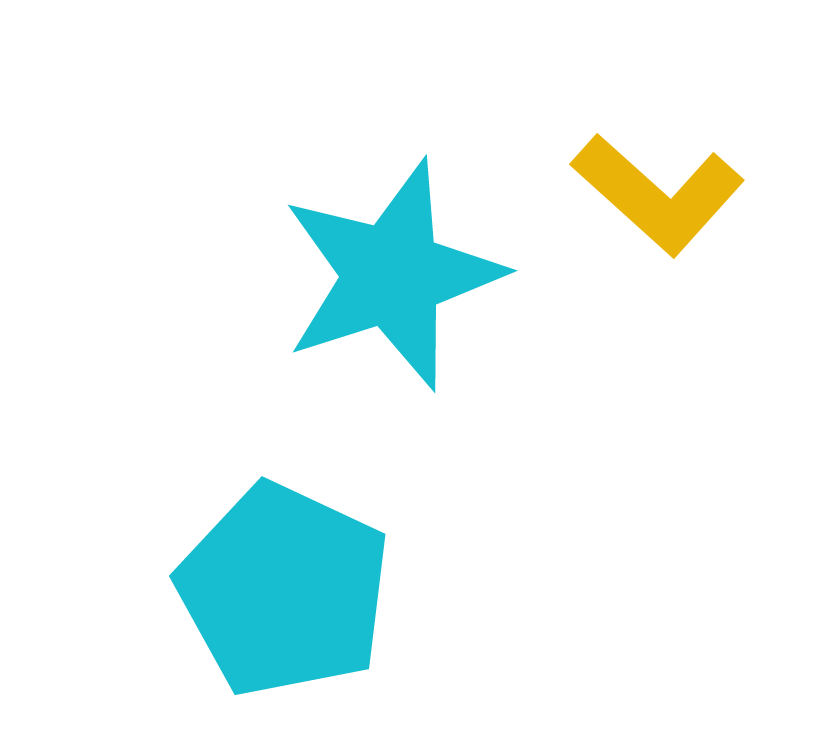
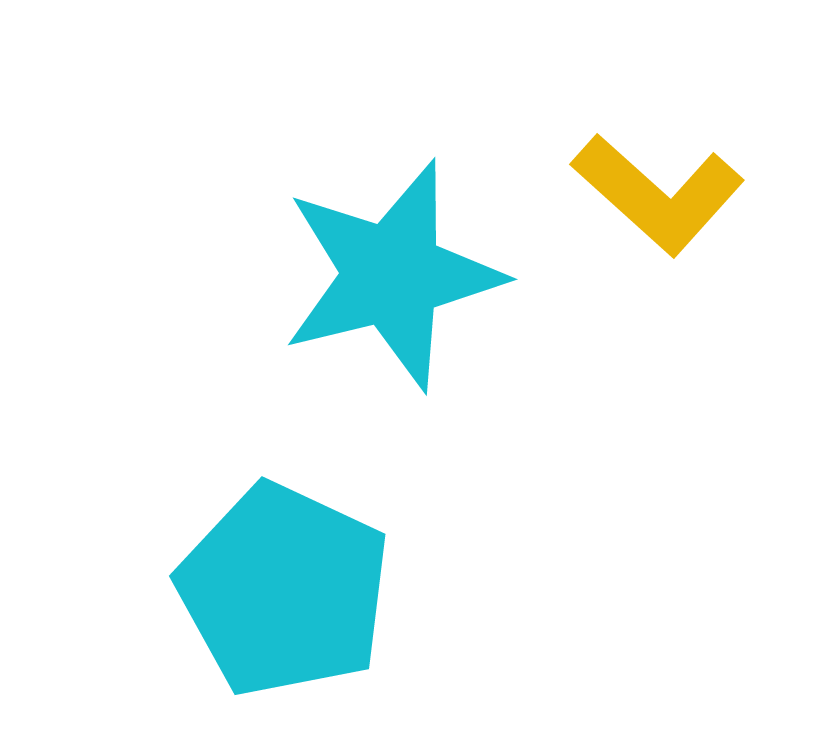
cyan star: rotated 4 degrees clockwise
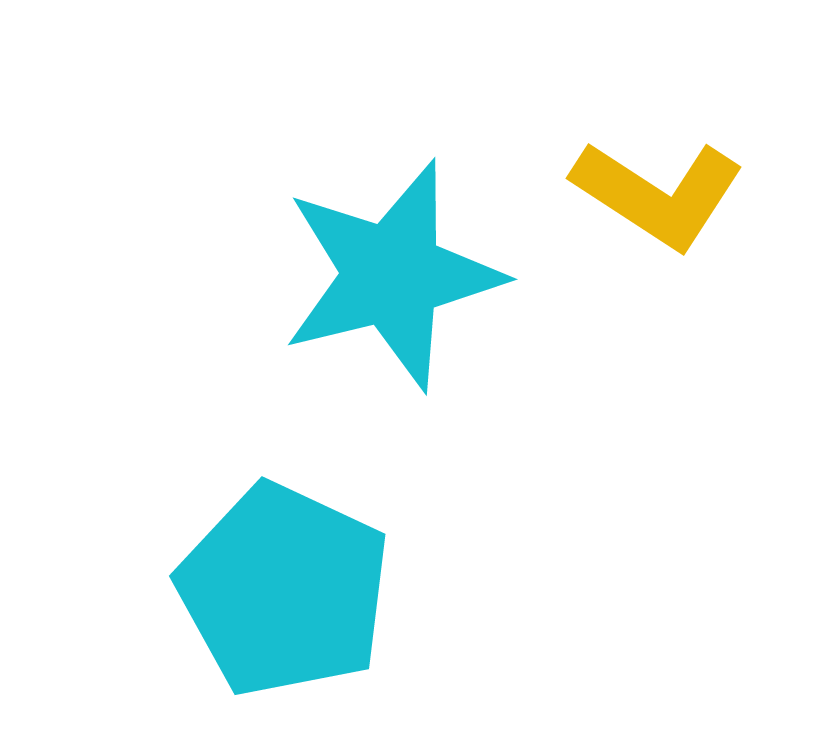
yellow L-shape: rotated 9 degrees counterclockwise
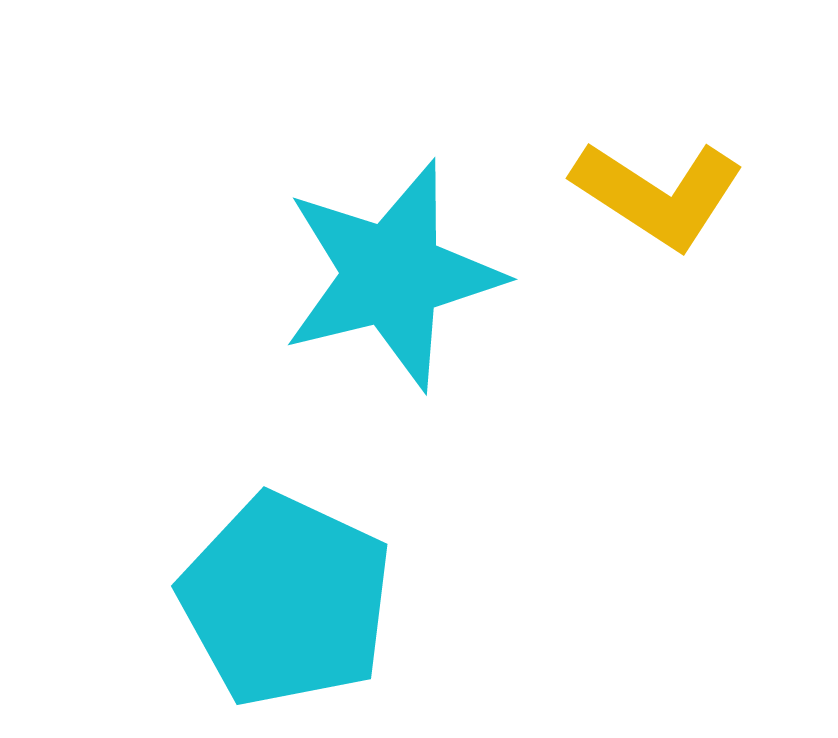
cyan pentagon: moved 2 px right, 10 px down
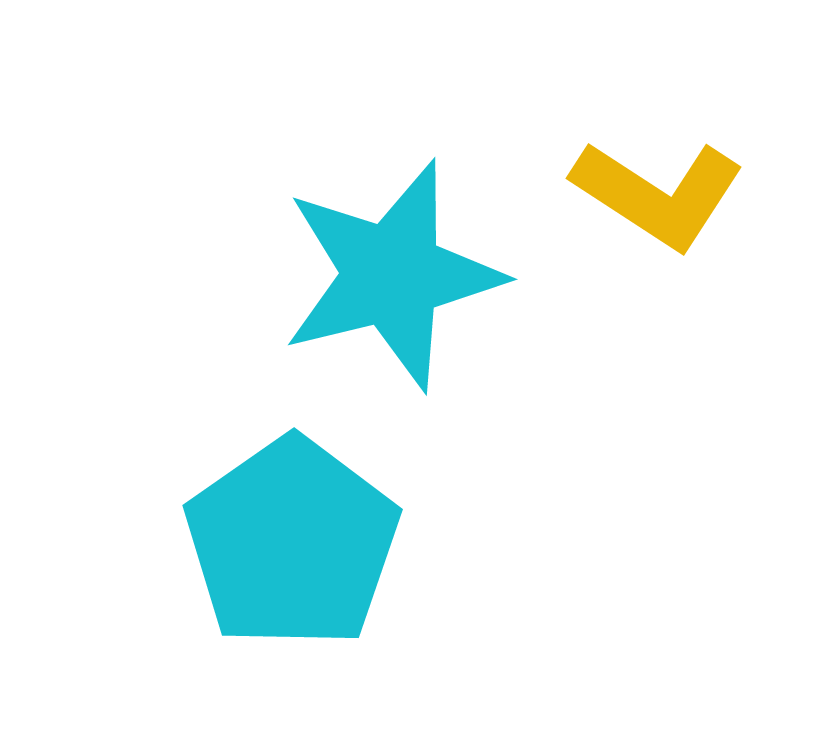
cyan pentagon: moved 6 px right, 57 px up; rotated 12 degrees clockwise
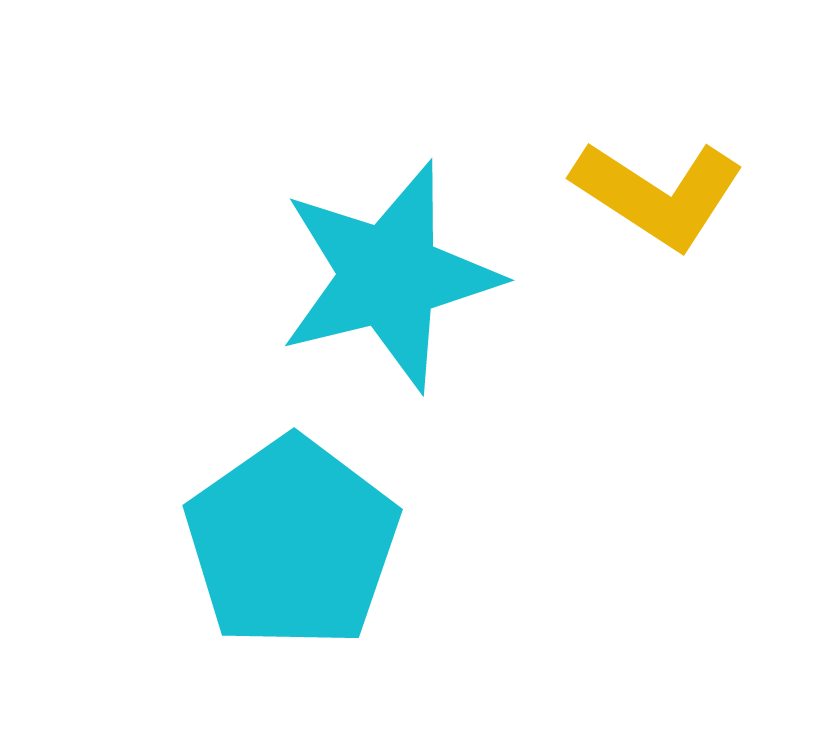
cyan star: moved 3 px left, 1 px down
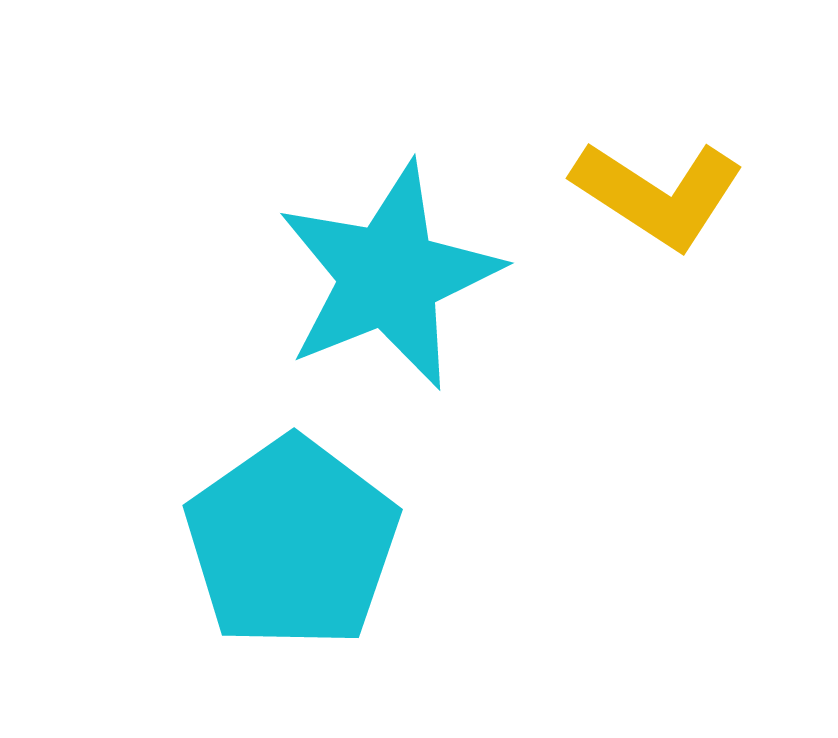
cyan star: rotated 8 degrees counterclockwise
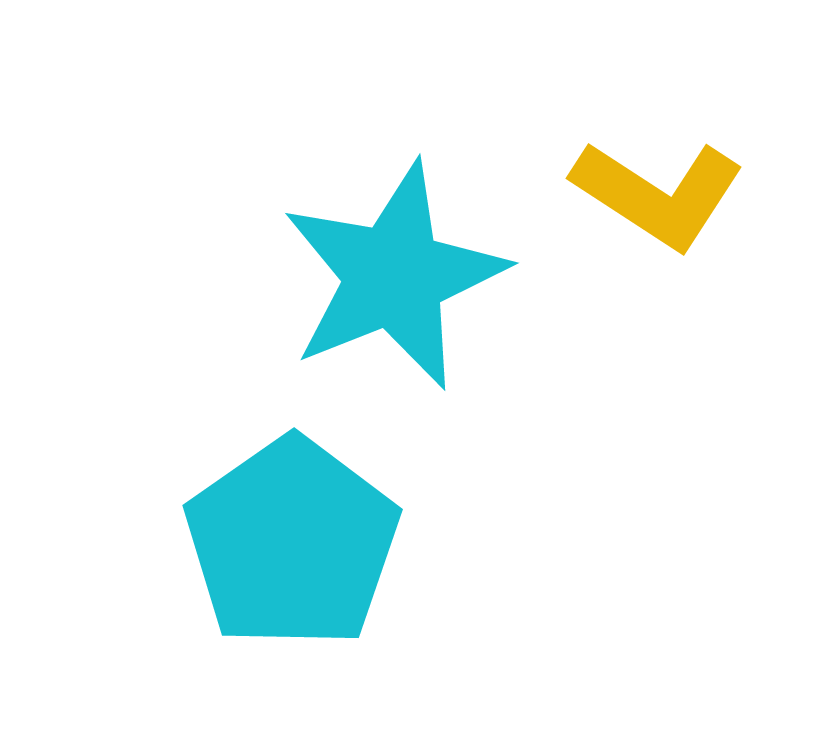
cyan star: moved 5 px right
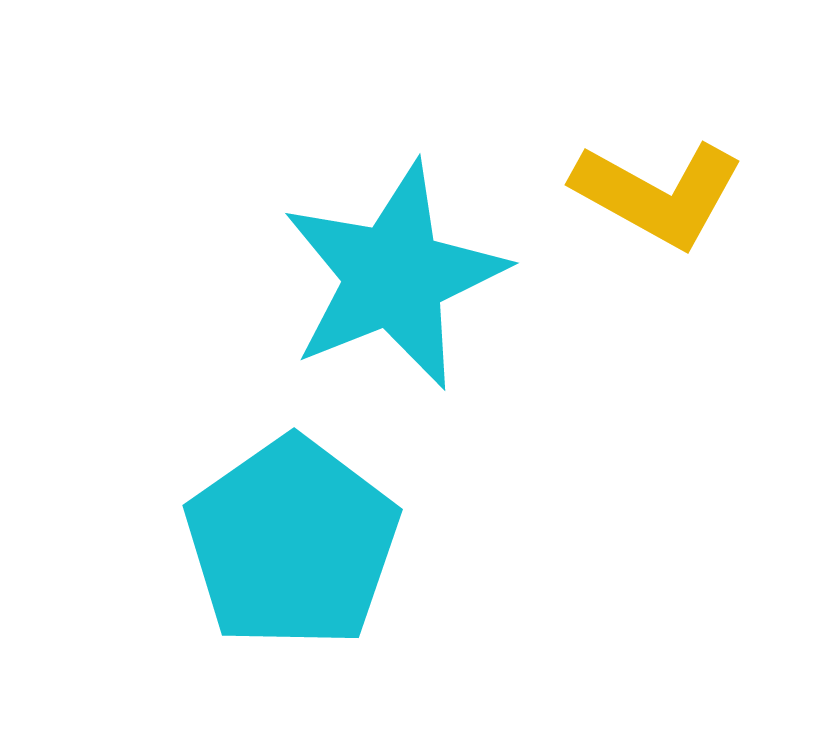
yellow L-shape: rotated 4 degrees counterclockwise
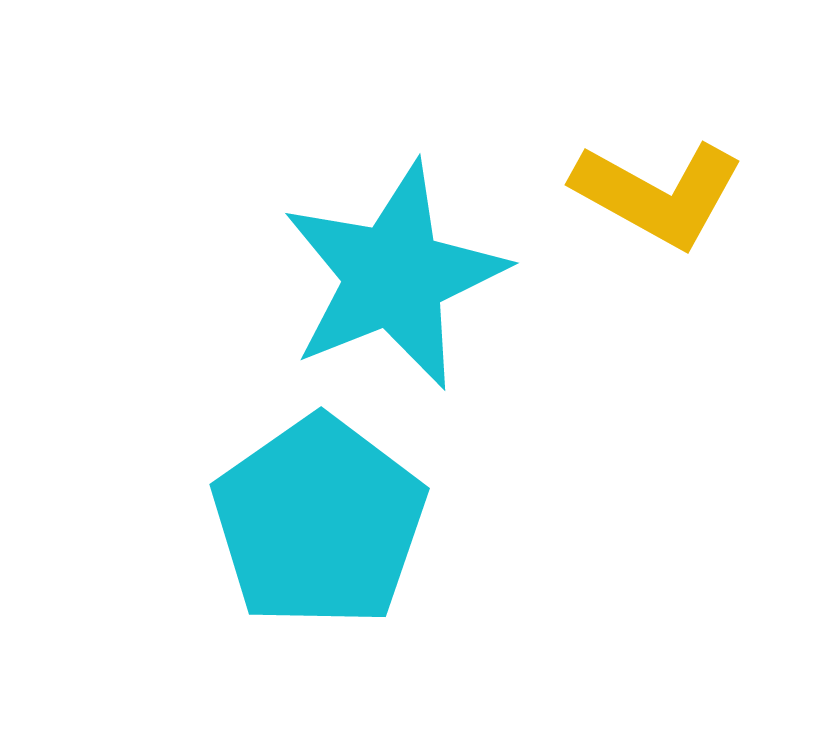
cyan pentagon: moved 27 px right, 21 px up
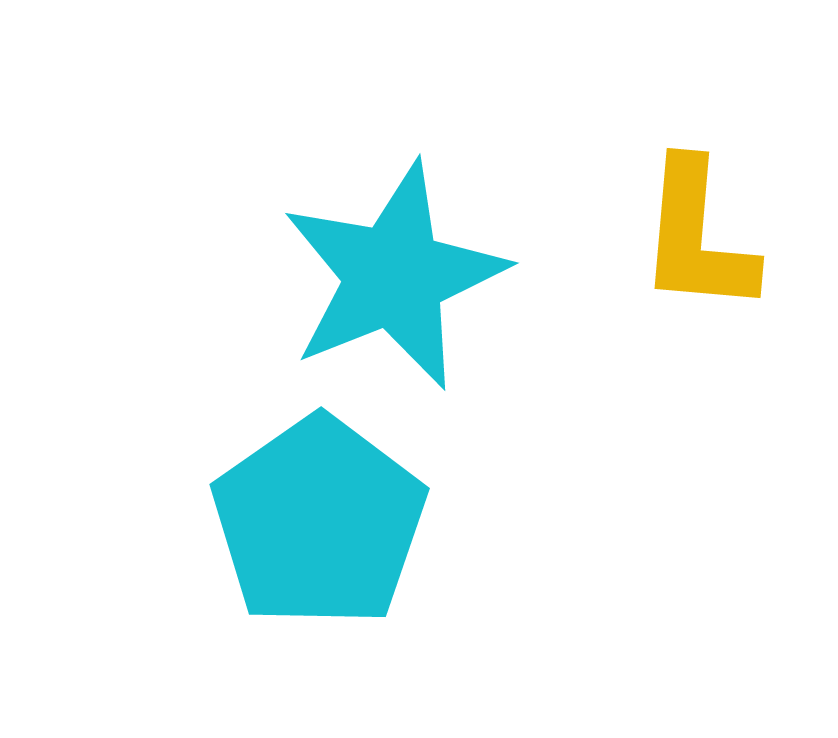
yellow L-shape: moved 39 px right, 43 px down; rotated 66 degrees clockwise
